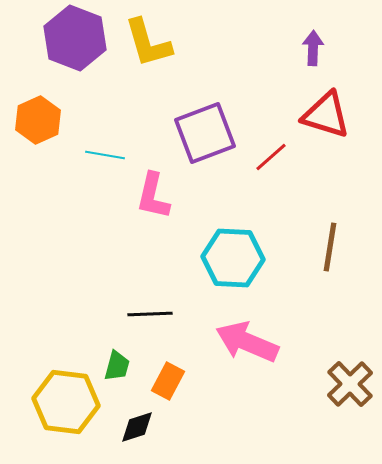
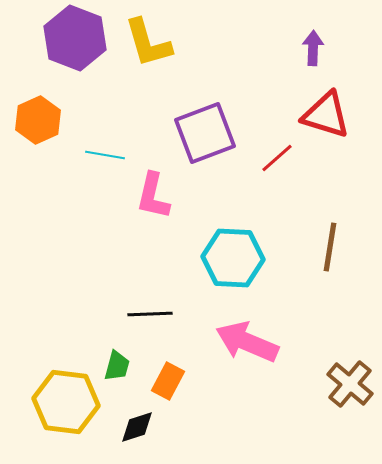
red line: moved 6 px right, 1 px down
brown cross: rotated 6 degrees counterclockwise
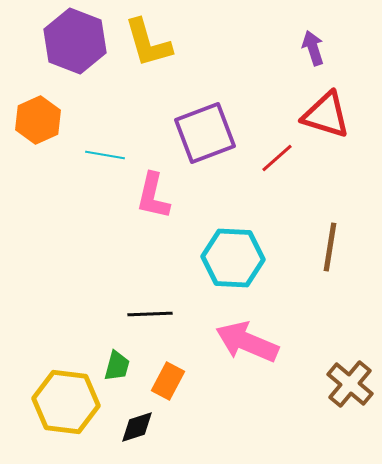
purple hexagon: moved 3 px down
purple arrow: rotated 20 degrees counterclockwise
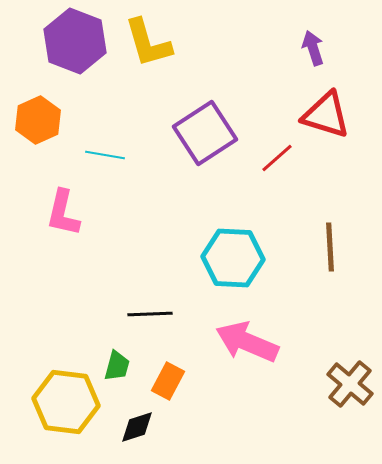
purple square: rotated 12 degrees counterclockwise
pink L-shape: moved 90 px left, 17 px down
brown line: rotated 12 degrees counterclockwise
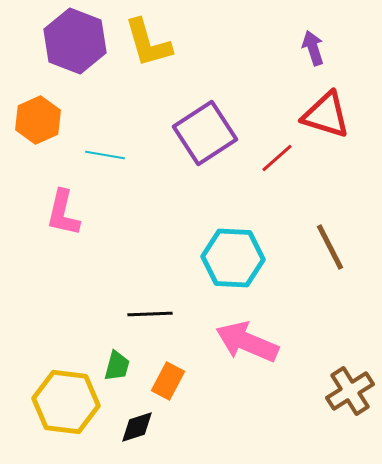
brown line: rotated 24 degrees counterclockwise
brown cross: moved 7 px down; rotated 18 degrees clockwise
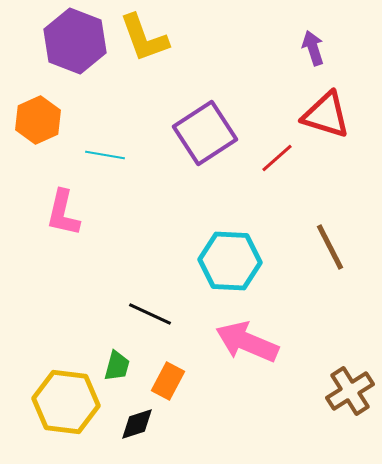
yellow L-shape: moved 4 px left, 5 px up; rotated 4 degrees counterclockwise
cyan hexagon: moved 3 px left, 3 px down
black line: rotated 27 degrees clockwise
black diamond: moved 3 px up
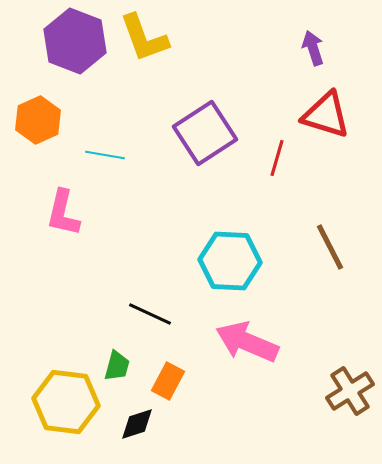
red line: rotated 33 degrees counterclockwise
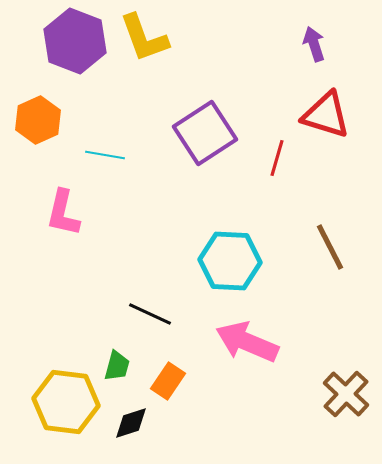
purple arrow: moved 1 px right, 4 px up
orange rectangle: rotated 6 degrees clockwise
brown cross: moved 4 px left, 3 px down; rotated 15 degrees counterclockwise
black diamond: moved 6 px left, 1 px up
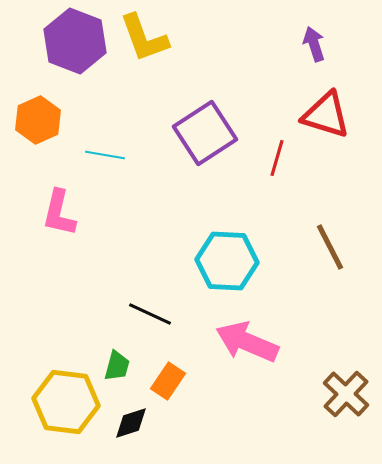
pink L-shape: moved 4 px left
cyan hexagon: moved 3 px left
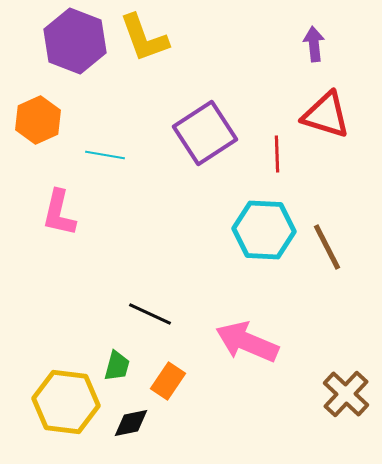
purple arrow: rotated 12 degrees clockwise
red line: moved 4 px up; rotated 18 degrees counterclockwise
brown line: moved 3 px left
cyan hexagon: moved 37 px right, 31 px up
black diamond: rotated 6 degrees clockwise
